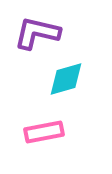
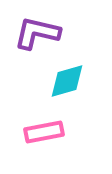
cyan diamond: moved 1 px right, 2 px down
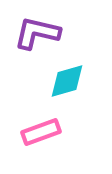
pink rectangle: moved 3 px left; rotated 9 degrees counterclockwise
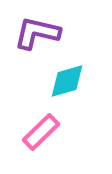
pink rectangle: rotated 24 degrees counterclockwise
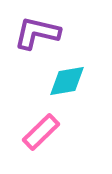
cyan diamond: rotated 6 degrees clockwise
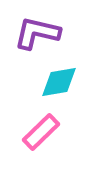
cyan diamond: moved 8 px left, 1 px down
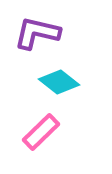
cyan diamond: rotated 48 degrees clockwise
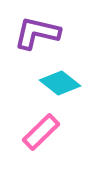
cyan diamond: moved 1 px right, 1 px down
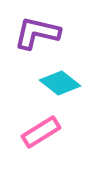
pink rectangle: rotated 12 degrees clockwise
